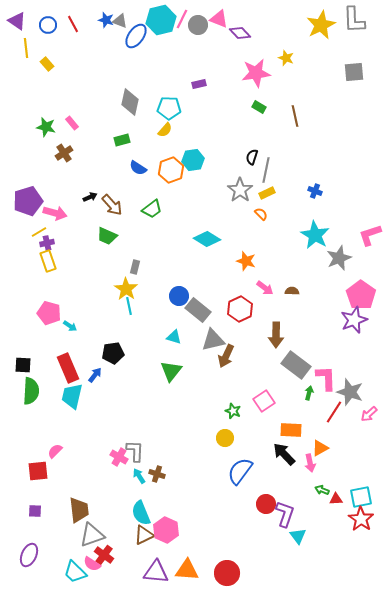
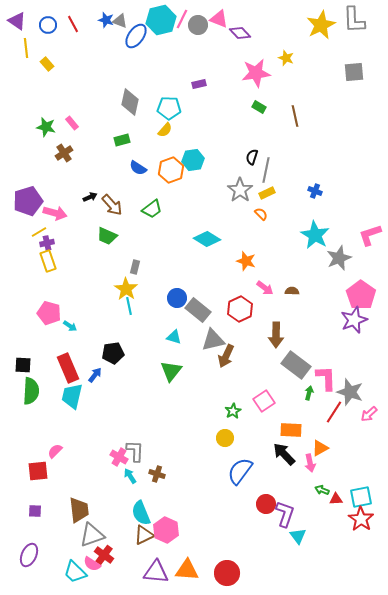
blue circle at (179, 296): moved 2 px left, 2 px down
green star at (233, 411): rotated 21 degrees clockwise
cyan arrow at (139, 476): moved 9 px left
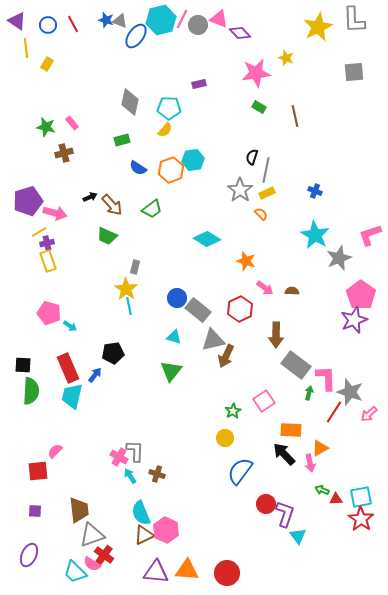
yellow star at (321, 25): moved 3 px left, 2 px down
yellow rectangle at (47, 64): rotated 72 degrees clockwise
brown cross at (64, 153): rotated 18 degrees clockwise
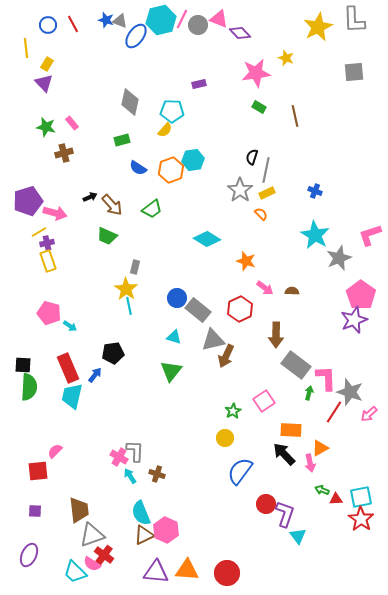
purple triangle at (17, 21): moved 27 px right, 62 px down; rotated 12 degrees clockwise
cyan pentagon at (169, 108): moved 3 px right, 3 px down
green semicircle at (31, 391): moved 2 px left, 4 px up
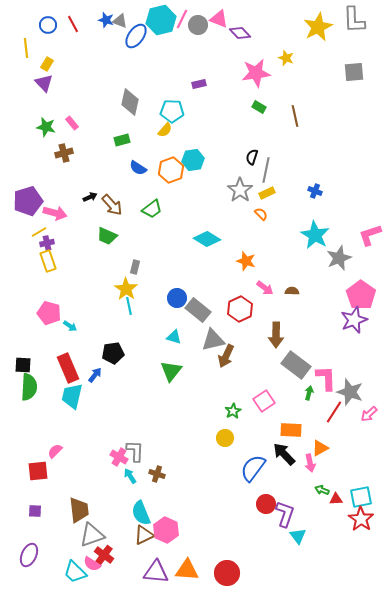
blue semicircle at (240, 471): moved 13 px right, 3 px up
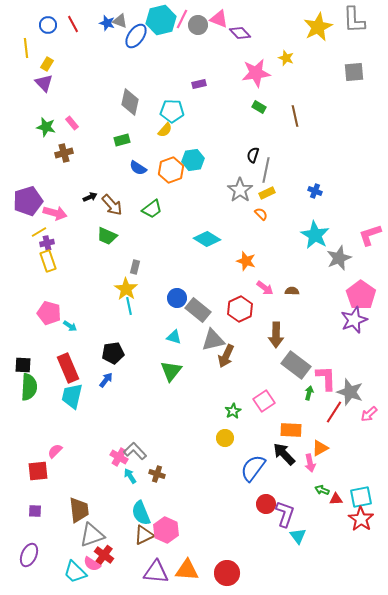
blue star at (106, 20): moved 1 px right, 3 px down
black semicircle at (252, 157): moved 1 px right, 2 px up
blue arrow at (95, 375): moved 11 px right, 5 px down
gray L-shape at (135, 451): rotated 45 degrees counterclockwise
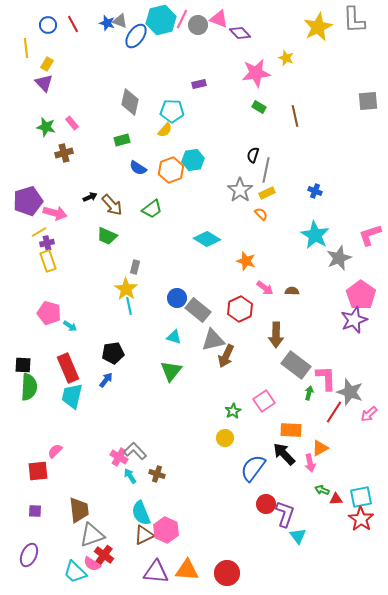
gray square at (354, 72): moved 14 px right, 29 px down
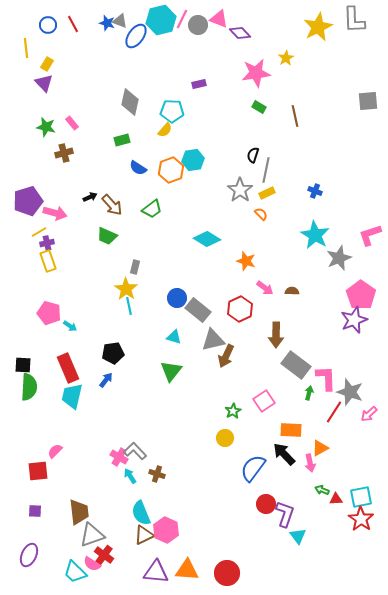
yellow star at (286, 58): rotated 21 degrees clockwise
brown trapezoid at (79, 510): moved 2 px down
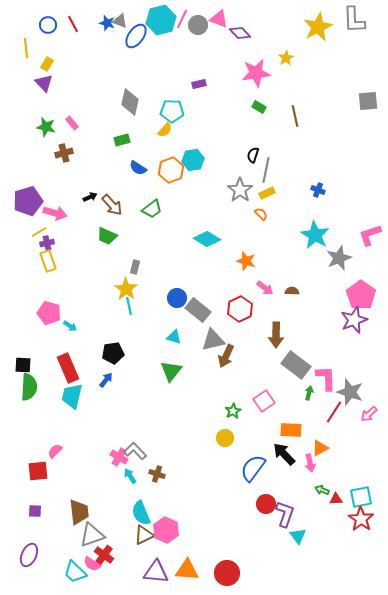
blue cross at (315, 191): moved 3 px right, 1 px up
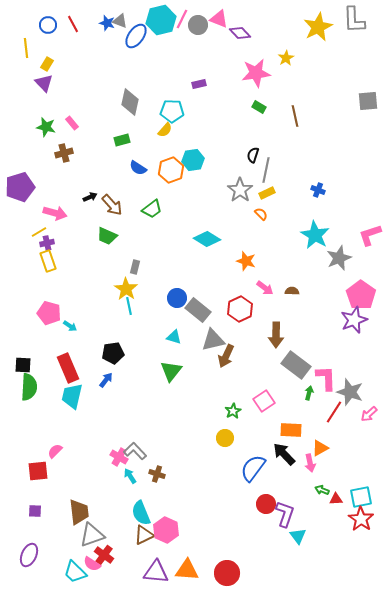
purple pentagon at (28, 201): moved 8 px left, 14 px up
